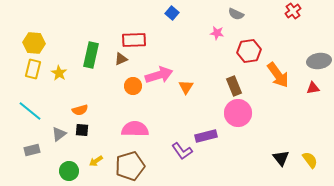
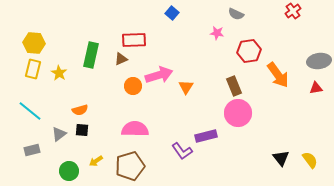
red triangle: moved 3 px right
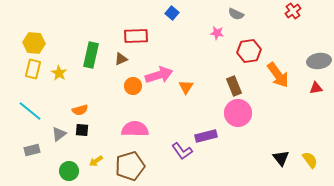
red rectangle: moved 2 px right, 4 px up
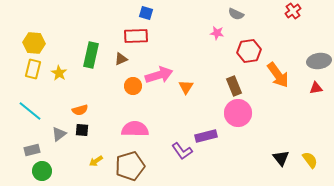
blue square: moved 26 px left; rotated 24 degrees counterclockwise
green circle: moved 27 px left
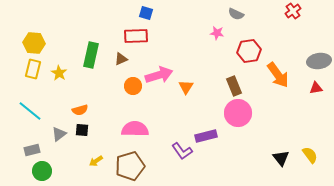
yellow semicircle: moved 5 px up
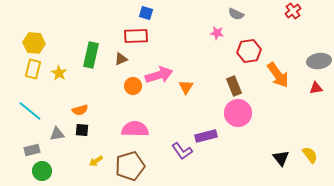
gray triangle: moved 2 px left; rotated 28 degrees clockwise
